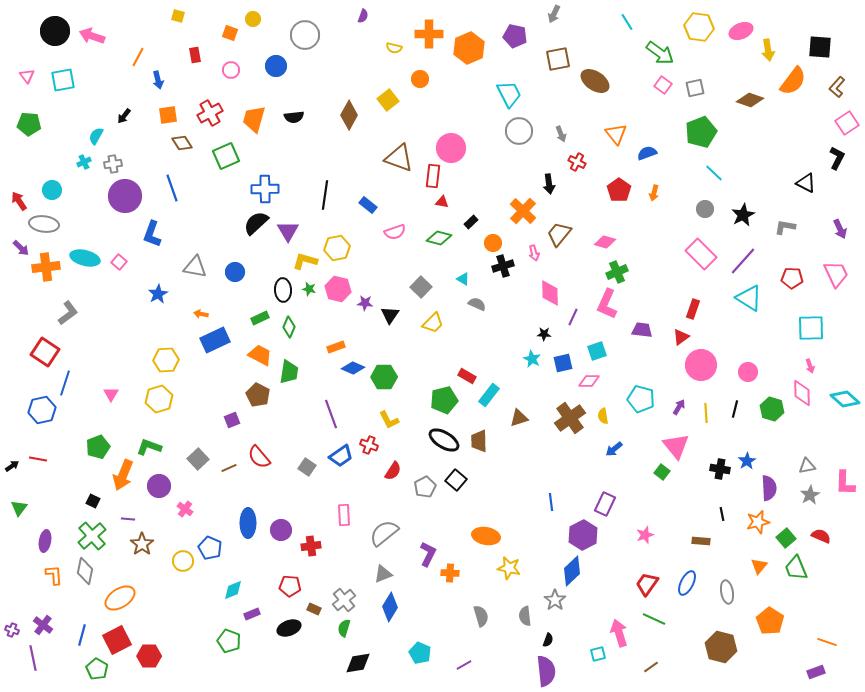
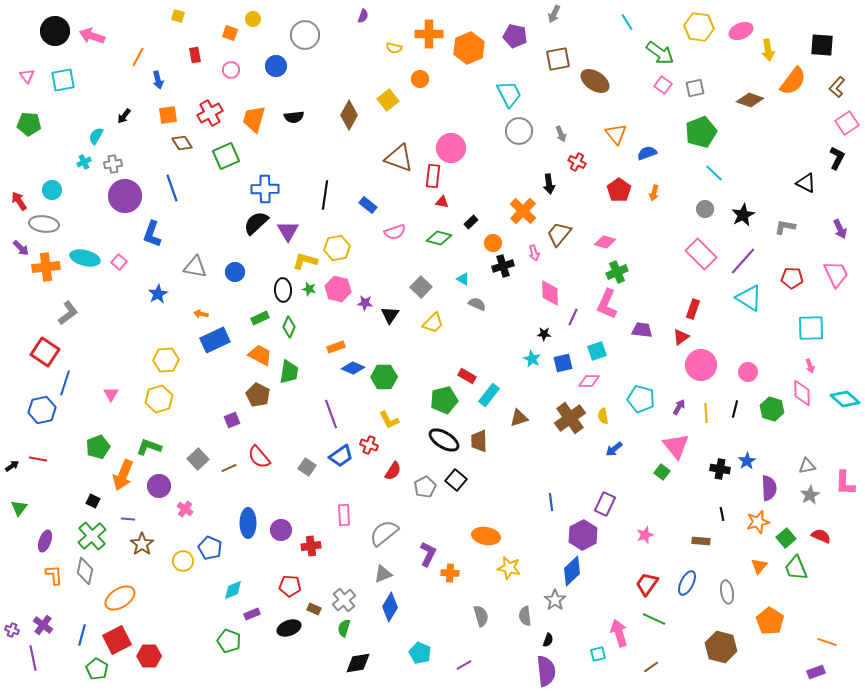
black square at (820, 47): moved 2 px right, 2 px up
purple ellipse at (45, 541): rotated 10 degrees clockwise
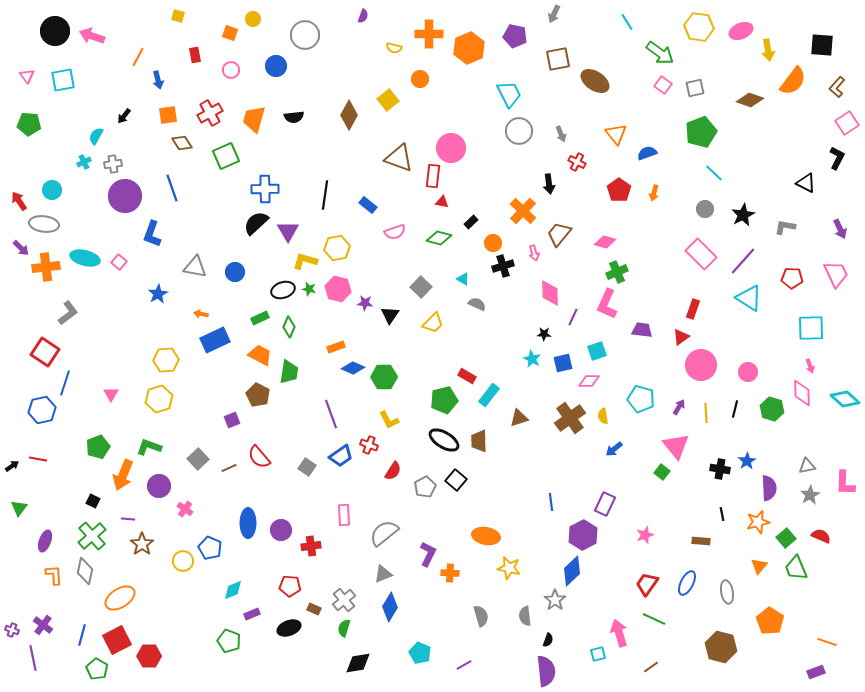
black ellipse at (283, 290): rotated 75 degrees clockwise
